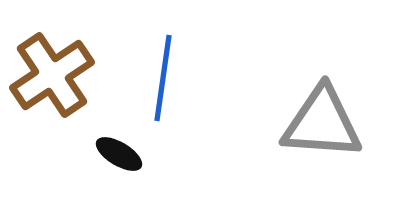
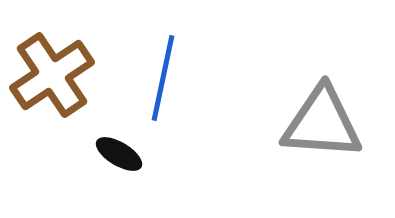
blue line: rotated 4 degrees clockwise
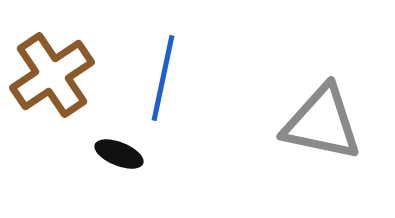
gray triangle: rotated 8 degrees clockwise
black ellipse: rotated 9 degrees counterclockwise
